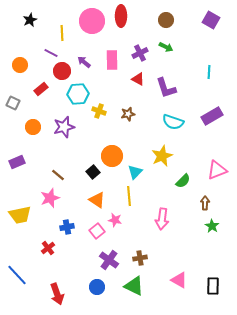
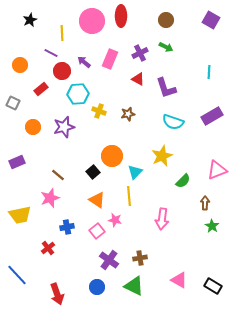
pink rectangle at (112, 60): moved 2 px left, 1 px up; rotated 24 degrees clockwise
black rectangle at (213, 286): rotated 60 degrees counterclockwise
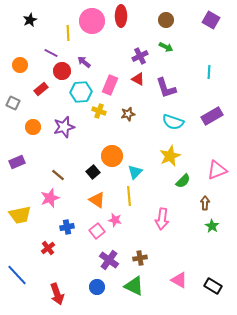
yellow line at (62, 33): moved 6 px right
purple cross at (140, 53): moved 3 px down
pink rectangle at (110, 59): moved 26 px down
cyan hexagon at (78, 94): moved 3 px right, 2 px up
yellow star at (162, 156): moved 8 px right
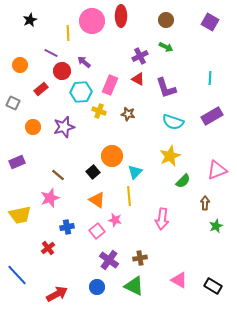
purple square at (211, 20): moved 1 px left, 2 px down
cyan line at (209, 72): moved 1 px right, 6 px down
brown star at (128, 114): rotated 24 degrees clockwise
green star at (212, 226): moved 4 px right; rotated 16 degrees clockwise
red arrow at (57, 294): rotated 100 degrees counterclockwise
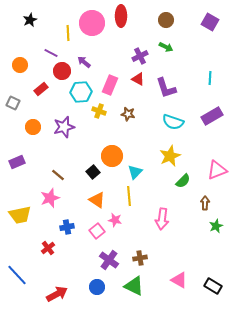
pink circle at (92, 21): moved 2 px down
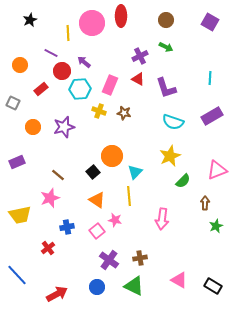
cyan hexagon at (81, 92): moved 1 px left, 3 px up
brown star at (128, 114): moved 4 px left, 1 px up
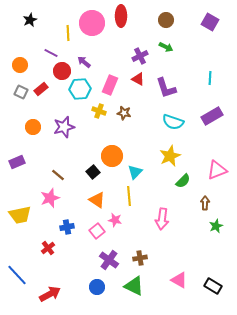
gray square at (13, 103): moved 8 px right, 11 px up
red arrow at (57, 294): moved 7 px left
